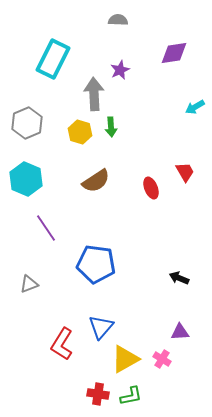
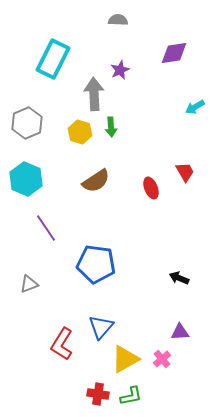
pink cross: rotated 18 degrees clockwise
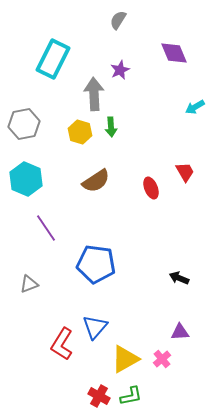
gray semicircle: rotated 60 degrees counterclockwise
purple diamond: rotated 76 degrees clockwise
gray hexagon: moved 3 px left, 1 px down; rotated 12 degrees clockwise
blue triangle: moved 6 px left
red cross: moved 1 px right, 2 px down; rotated 20 degrees clockwise
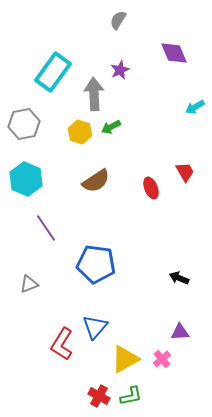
cyan rectangle: moved 13 px down; rotated 9 degrees clockwise
green arrow: rotated 66 degrees clockwise
